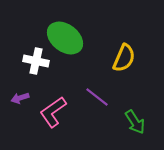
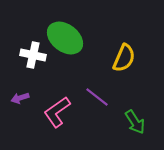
white cross: moved 3 px left, 6 px up
pink L-shape: moved 4 px right
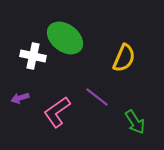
white cross: moved 1 px down
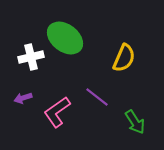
white cross: moved 2 px left, 1 px down; rotated 25 degrees counterclockwise
purple arrow: moved 3 px right
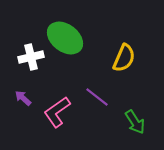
purple arrow: rotated 60 degrees clockwise
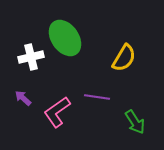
green ellipse: rotated 18 degrees clockwise
yellow semicircle: rotated 8 degrees clockwise
purple line: rotated 30 degrees counterclockwise
